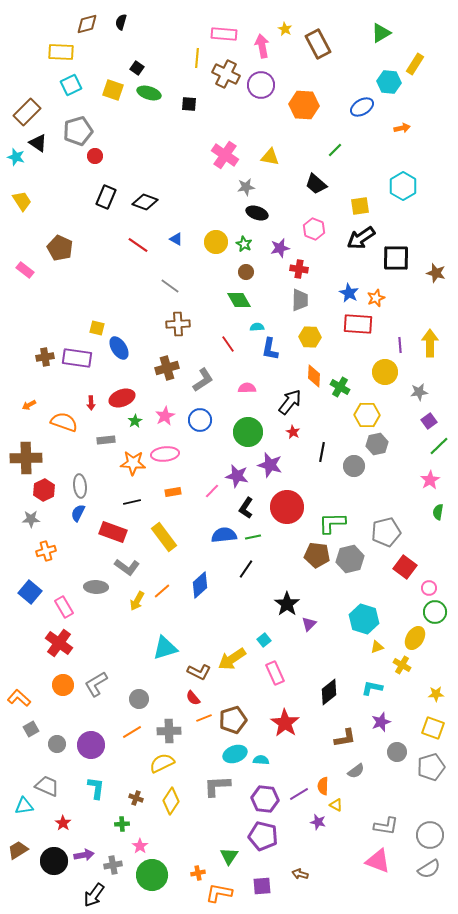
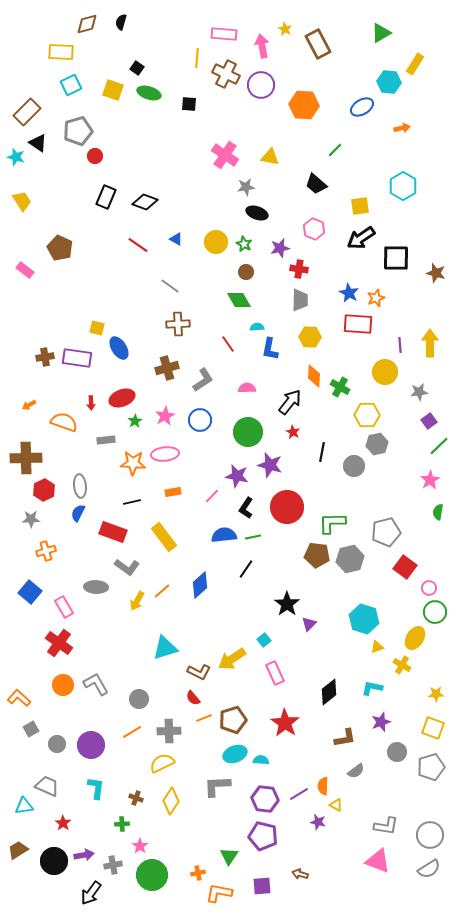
pink line at (212, 491): moved 5 px down
gray L-shape at (96, 684): rotated 92 degrees clockwise
black arrow at (94, 895): moved 3 px left, 2 px up
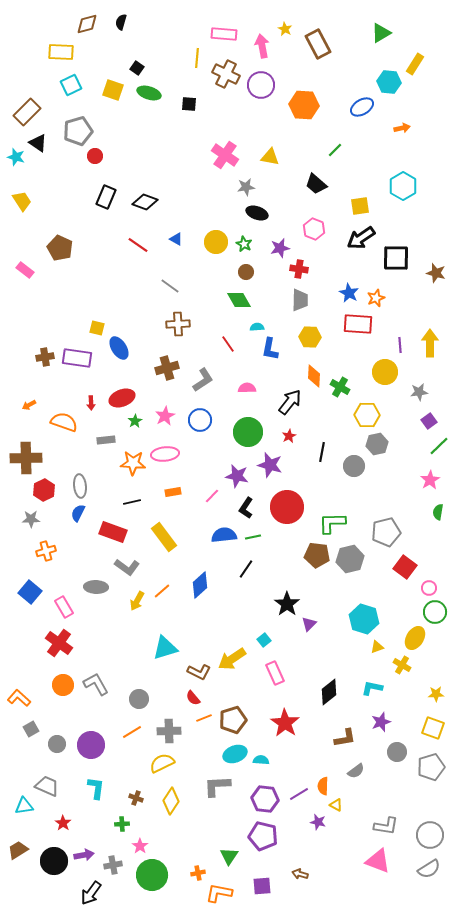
red star at (293, 432): moved 4 px left, 4 px down; rotated 16 degrees clockwise
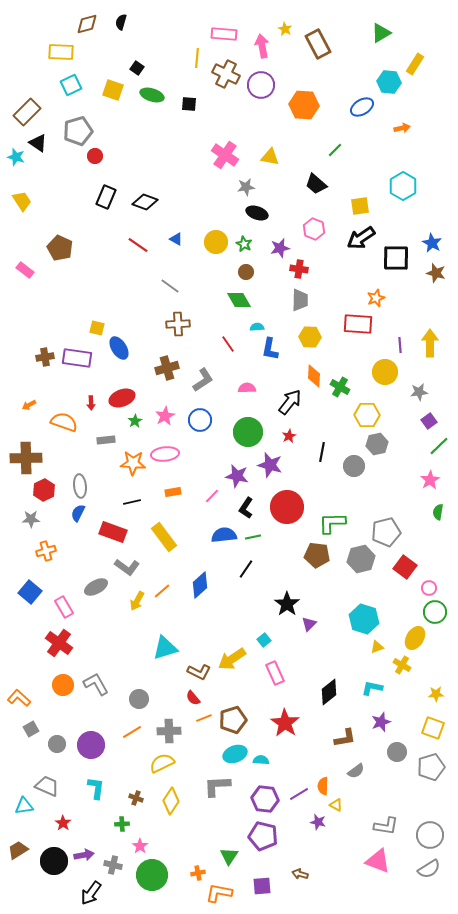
green ellipse at (149, 93): moved 3 px right, 2 px down
blue star at (349, 293): moved 83 px right, 50 px up
gray hexagon at (350, 559): moved 11 px right
gray ellipse at (96, 587): rotated 30 degrees counterclockwise
gray cross at (113, 865): rotated 24 degrees clockwise
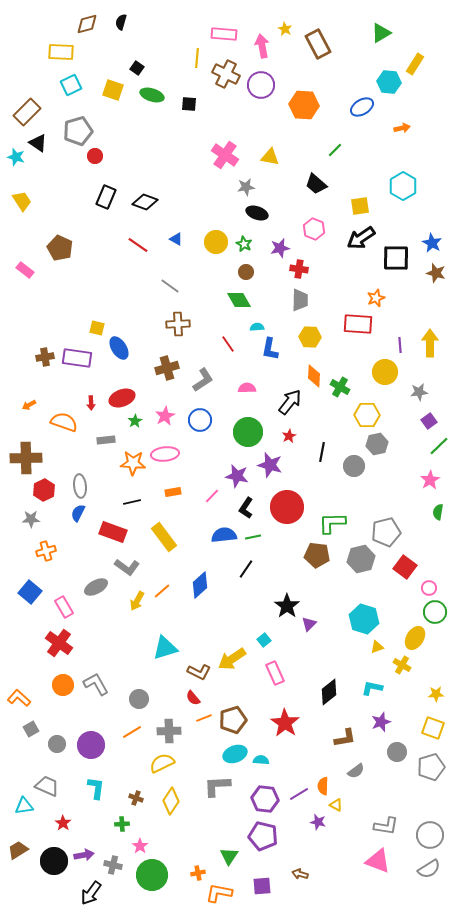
black star at (287, 604): moved 2 px down
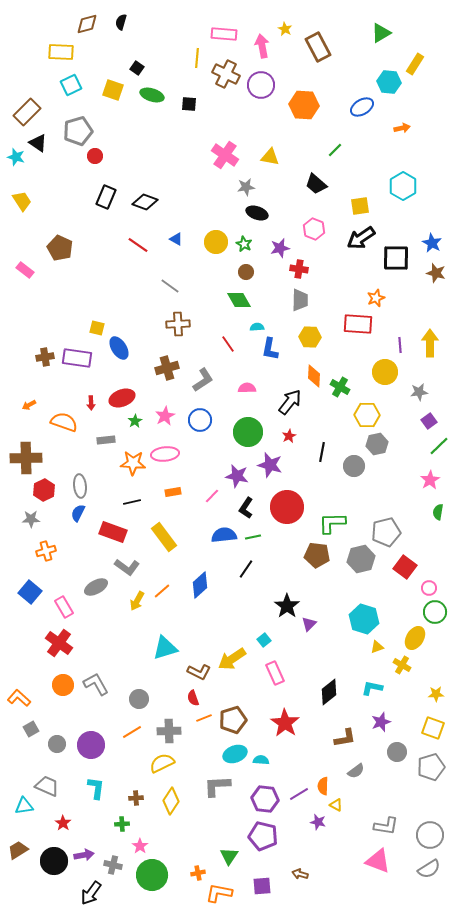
brown rectangle at (318, 44): moved 3 px down
red semicircle at (193, 698): rotated 21 degrees clockwise
brown cross at (136, 798): rotated 24 degrees counterclockwise
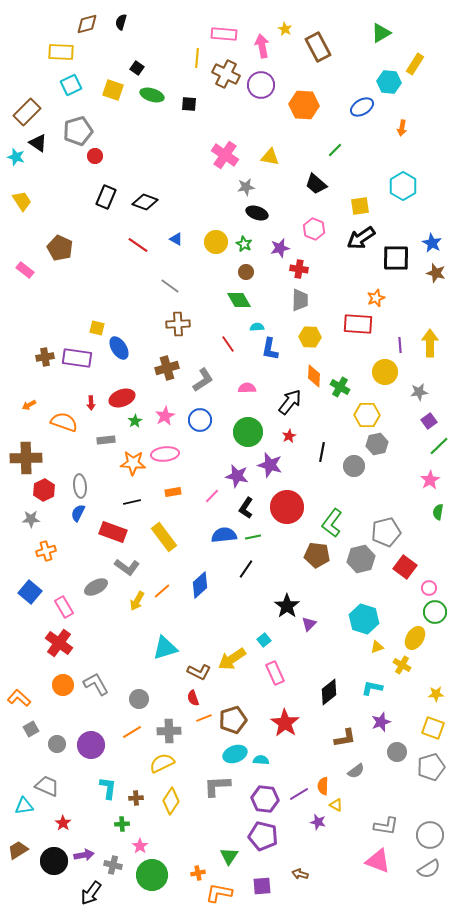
orange arrow at (402, 128): rotated 112 degrees clockwise
green L-shape at (332, 523): rotated 52 degrees counterclockwise
cyan L-shape at (96, 788): moved 12 px right
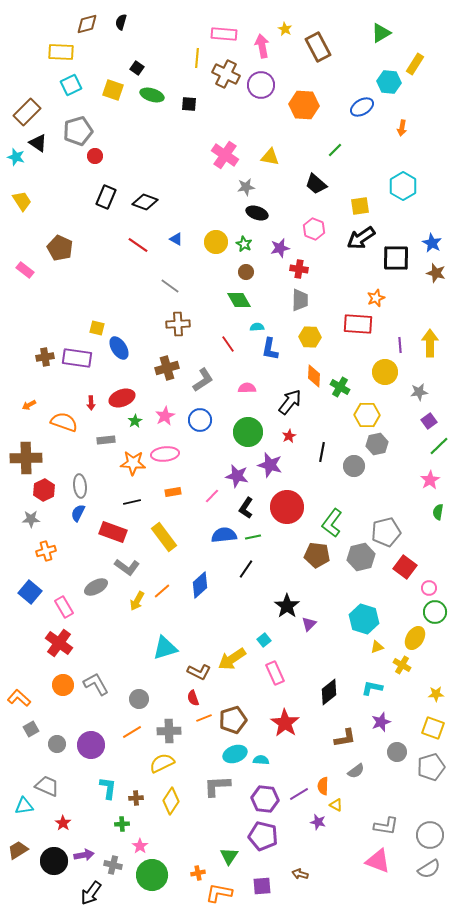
gray hexagon at (361, 559): moved 2 px up
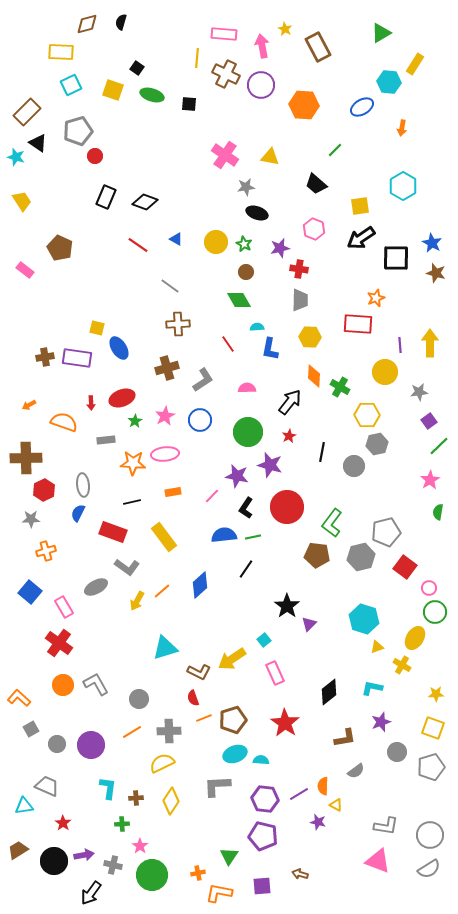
gray ellipse at (80, 486): moved 3 px right, 1 px up
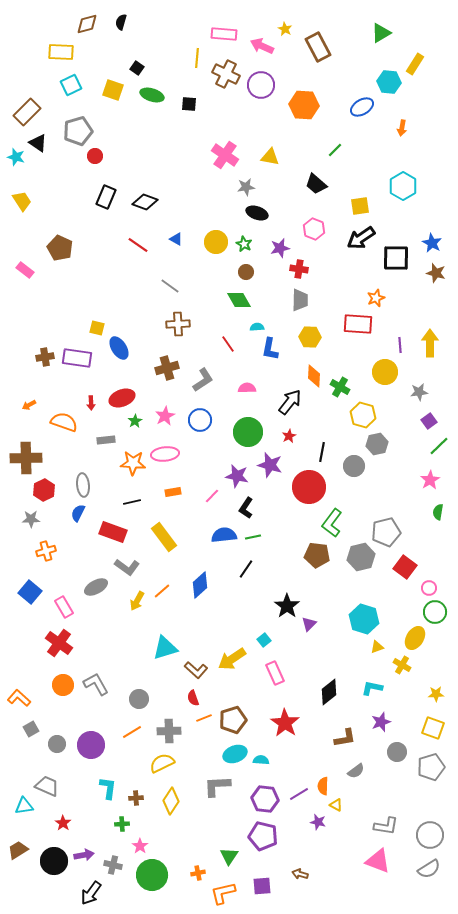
pink arrow at (262, 46): rotated 55 degrees counterclockwise
yellow hexagon at (367, 415): moved 4 px left; rotated 15 degrees clockwise
red circle at (287, 507): moved 22 px right, 20 px up
brown L-shape at (199, 672): moved 3 px left, 2 px up; rotated 15 degrees clockwise
orange L-shape at (219, 893): moved 4 px right; rotated 24 degrees counterclockwise
